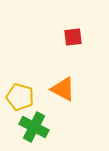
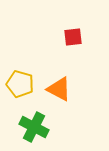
orange triangle: moved 4 px left
yellow pentagon: moved 13 px up
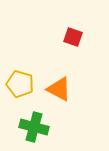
red square: rotated 24 degrees clockwise
green cross: rotated 12 degrees counterclockwise
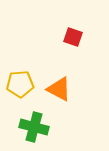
yellow pentagon: rotated 20 degrees counterclockwise
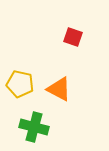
yellow pentagon: rotated 16 degrees clockwise
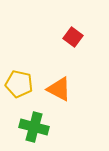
red square: rotated 18 degrees clockwise
yellow pentagon: moved 1 px left
